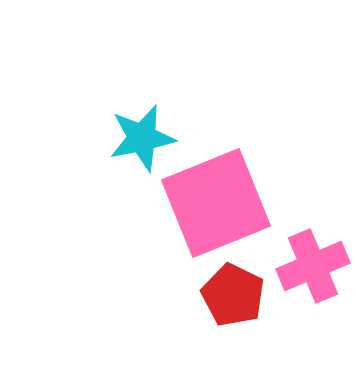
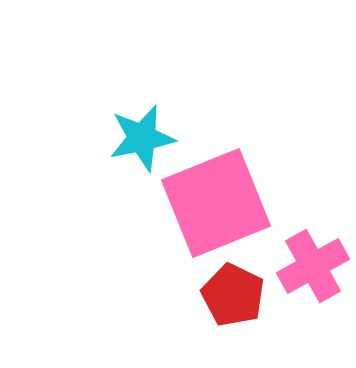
pink cross: rotated 6 degrees counterclockwise
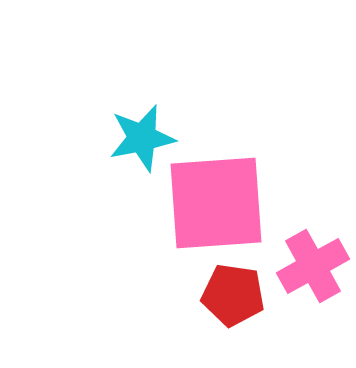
pink square: rotated 18 degrees clockwise
red pentagon: rotated 18 degrees counterclockwise
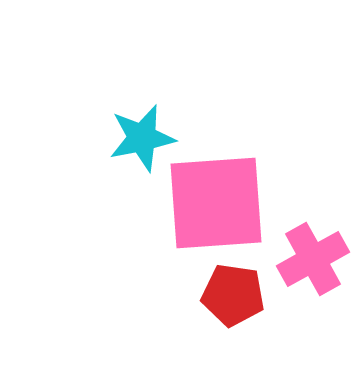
pink cross: moved 7 px up
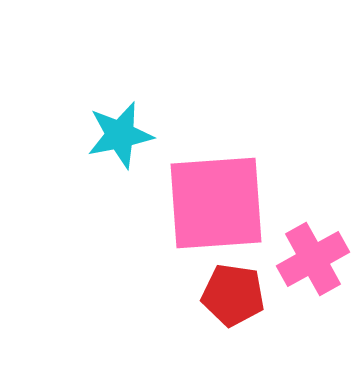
cyan star: moved 22 px left, 3 px up
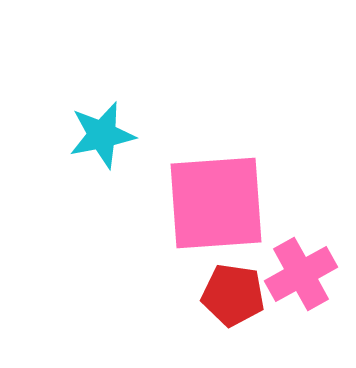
cyan star: moved 18 px left
pink cross: moved 12 px left, 15 px down
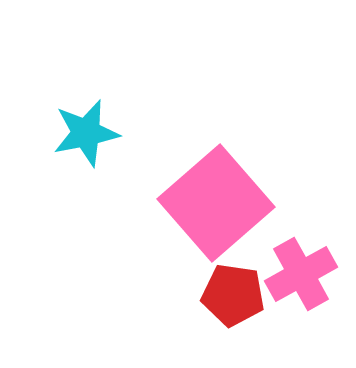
cyan star: moved 16 px left, 2 px up
pink square: rotated 37 degrees counterclockwise
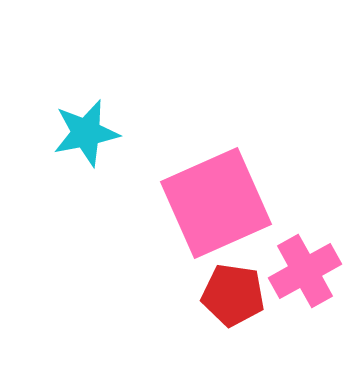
pink square: rotated 17 degrees clockwise
pink cross: moved 4 px right, 3 px up
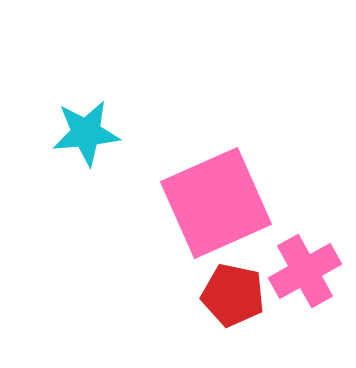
cyan star: rotated 6 degrees clockwise
red pentagon: rotated 4 degrees clockwise
